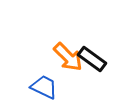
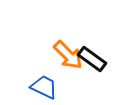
orange arrow: moved 2 px up
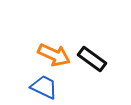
orange arrow: moved 14 px left; rotated 20 degrees counterclockwise
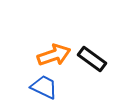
orange arrow: rotated 44 degrees counterclockwise
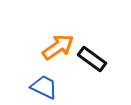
orange arrow: moved 4 px right, 8 px up; rotated 16 degrees counterclockwise
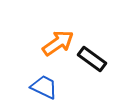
orange arrow: moved 4 px up
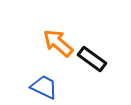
orange arrow: rotated 104 degrees counterclockwise
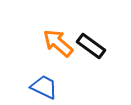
black rectangle: moved 1 px left, 13 px up
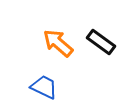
black rectangle: moved 10 px right, 4 px up
